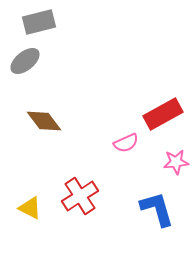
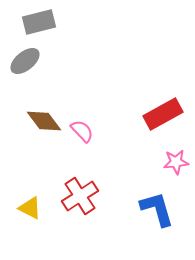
pink semicircle: moved 44 px left, 12 px up; rotated 110 degrees counterclockwise
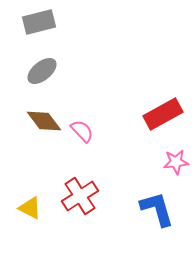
gray ellipse: moved 17 px right, 10 px down
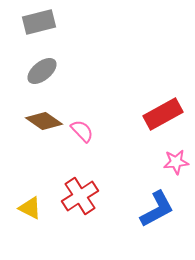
brown diamond: rotated 18 degrees counterclockwise
blue L-shape: rotated 78 degrees clockwise
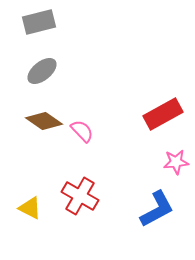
red cross: rotated 27 degrees counterclockwise
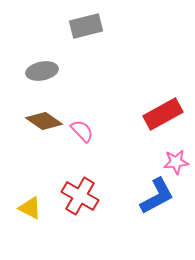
gray rectangle: moved 47 px right, 4 px down
gray ellipse: rotated 28 degrees clockwise
blue L-shape: moved 13 px up
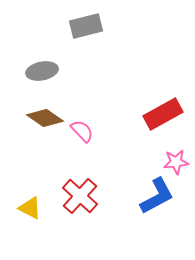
brown diamond: moved 1 px right, 3 px up
red cross: rotated 12 degrees clockwise
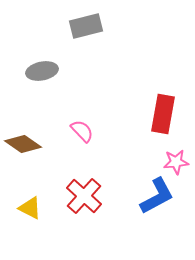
red rectangle: rotated 51 degrees counterclockwise
brown diamond: moved 22 px left, 26 px down
red cross: moved 4 px right
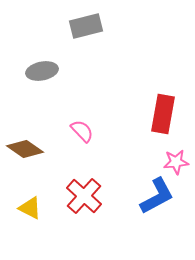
brown diamond: moved 2 px right, 5 px down
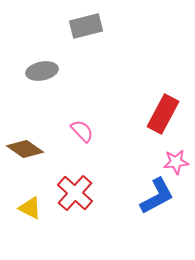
red rectangle: rotated 18 degrees clockwise
red cross: moved 9 px left, 3 px up
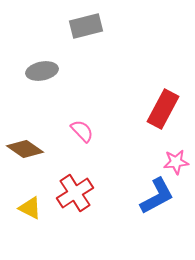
red rectangle: moved 5 px up
red cross: rotated 15 degrees clockwise
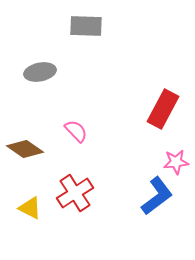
gray rectangle: rotated 16 degrees clockwise
gray ellipse: moved 2 px left, 1 px down
pink semicircle: moved 6 px left
blue L-shape: rotated 9 degrees counterclockwise
